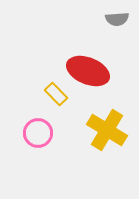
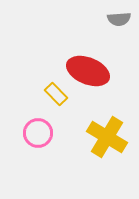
gray semicircle: moved 2 px right
yellow cross: moved 7 px down
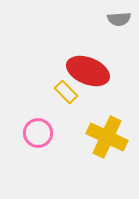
yellow rectangle: moved 10 px right, 2 px up
yellow cross: rotated 6 degrees counterclockwise
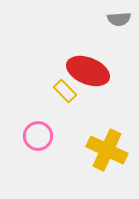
yellow rectangle: moved 1 px left, 1 px up
pink circle: moved 3 px down
yellow cross: moved 13 px down
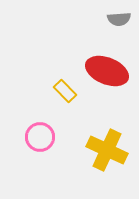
red ellipse: moved 19 px right
pink circle: moved 2 px right, 1 px down
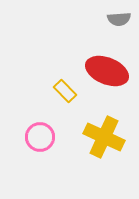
yellow cross: moved 3 px left, 13 px up
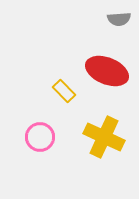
yellow rectangle: moved 1 px left
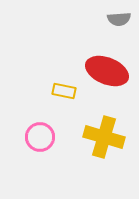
yellow rectangle: rotated 35 degrees counterclockwise
yellow cross: rotated 9 degrees counterclockwise
